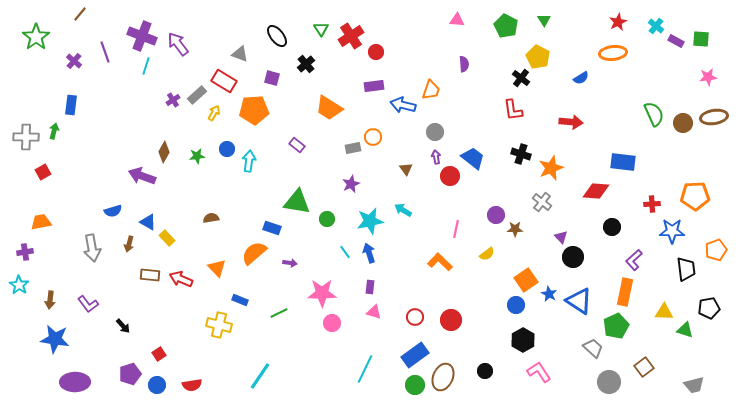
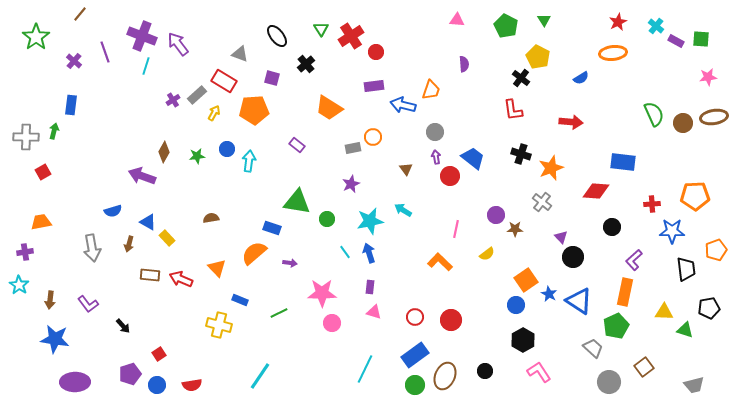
brown ellipse at (443, 377): moved 2 px right, 1 px up
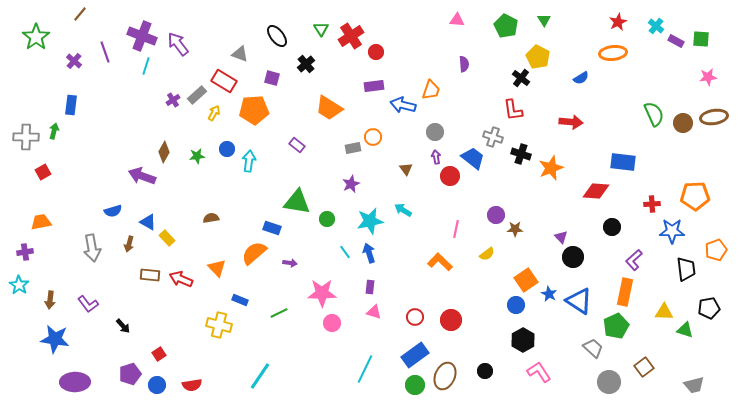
gray cross at (542, 202): moved 49 px left, 65 px up; rotated 18 degrees counterclockwise
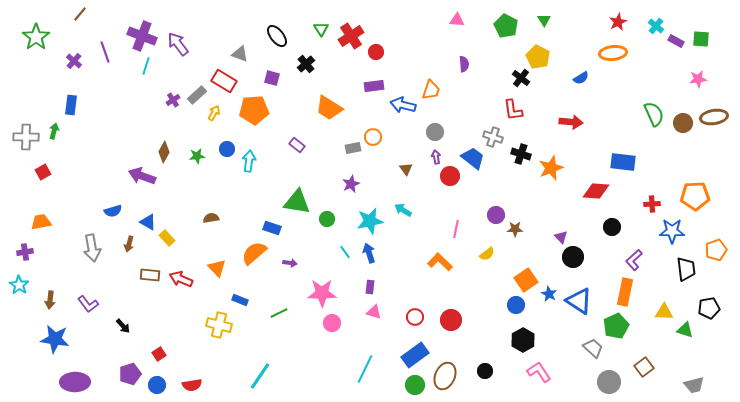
pink star at (708, 77): moved 10 px left, 2 px down
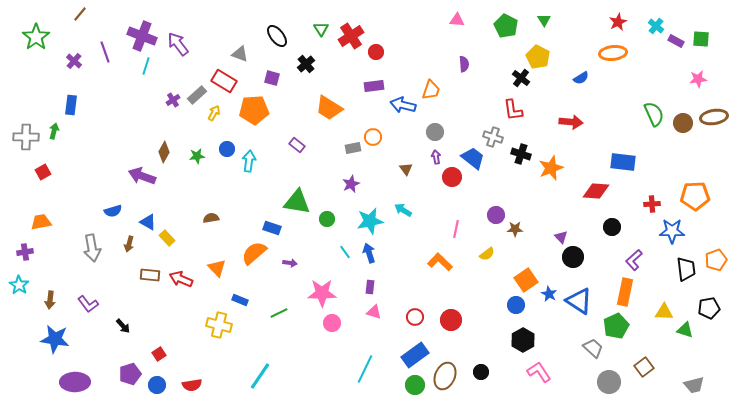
red circle at (450, 176): moved 2 px right, 1 px down
orange pentagon at (716, 250): moved 10 px down
black circle at (485, 371): moved 4 px left, 1 px down
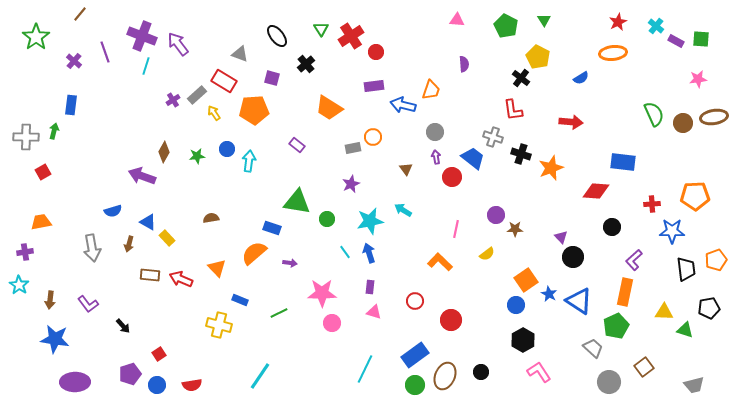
yellow arrow at (214, 113): rotated 63 degrees counterclockwise
red circle at (415, 317): moved 16 px up
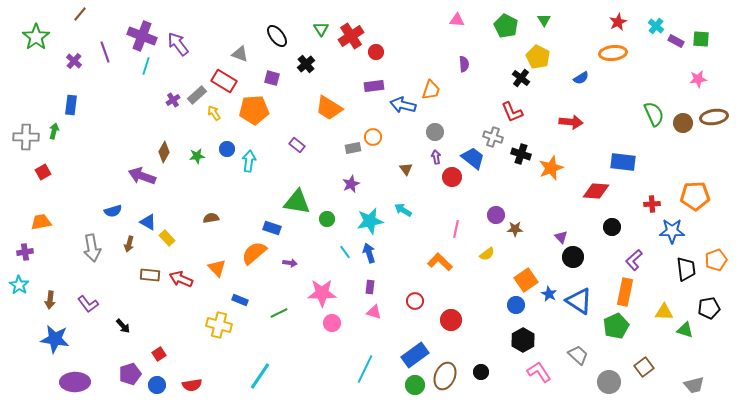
red L-shape at (513, 110): moved 1 px left, 2 px down; rotated 15 degrees counterclockwise
gray trapezoid at (593, 348): moved 15 px left, 7 px down
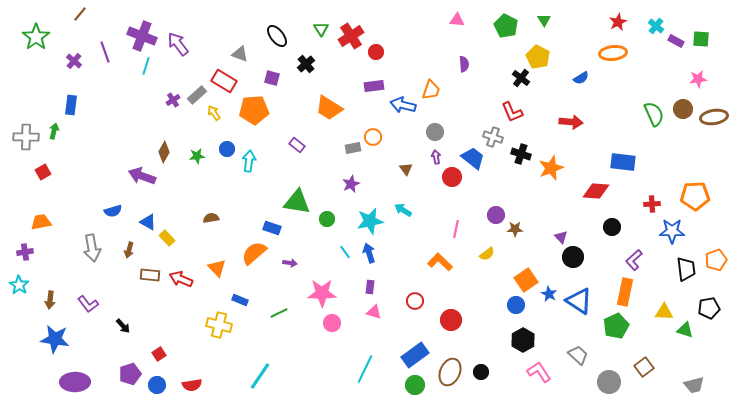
brown circle at (683, 123): moved 14 px up
brown arrow at (129, 244): moved 6 px down
brown ellipse at (445, 376): moved 5 px right, 4 px up
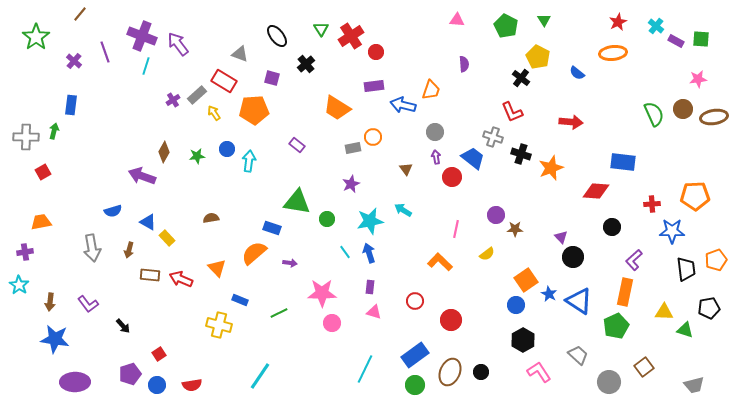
blue semicircle at (581, 78): moved 4 px left, 5 px up; rotated 70 degrees clockwise
orange trapezoid at (329, 108): moved 8 px right
brown arrow at (50, 300): moved 2 px down
